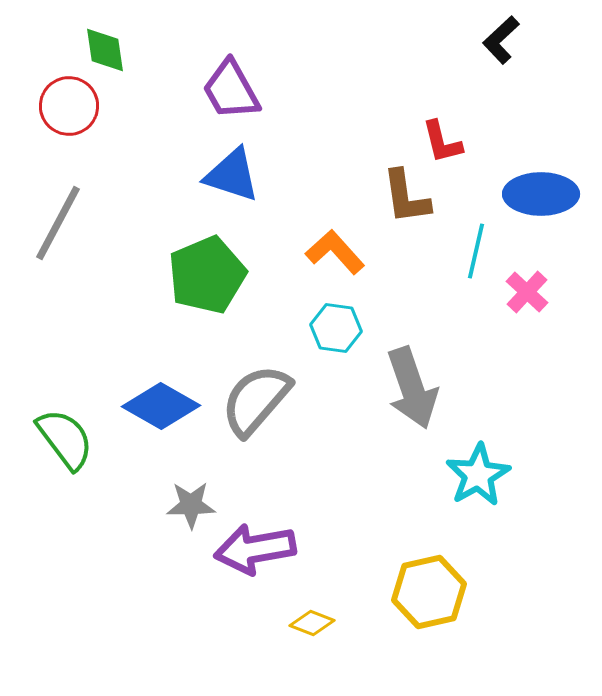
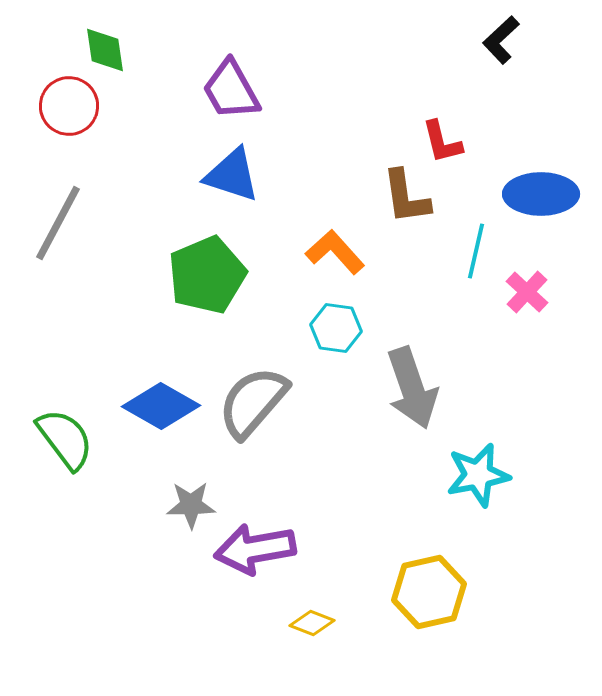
gray semicircle: moved 3 px left, 2 px down
cyan star: rotated 18 degrees clockwise
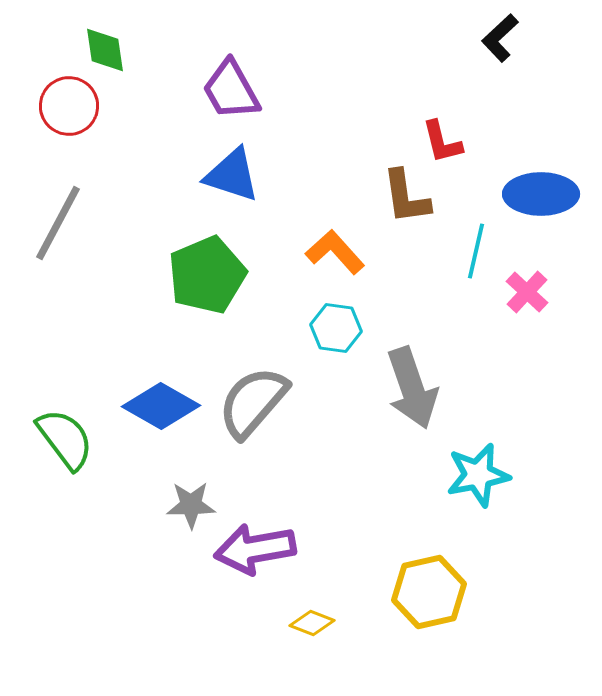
black L-shape: moved 1 px left, 2 px up
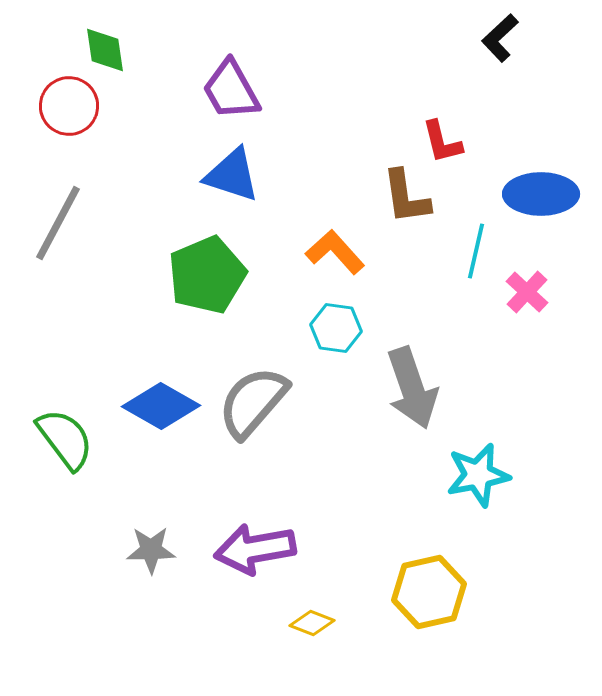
gray star: moved 40 px left, 45 px down
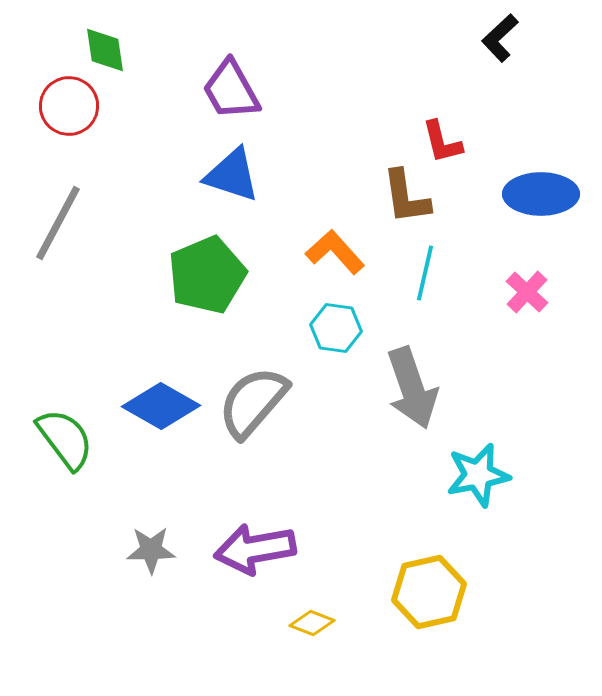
cyan line: moved 51 px left, 22 px down
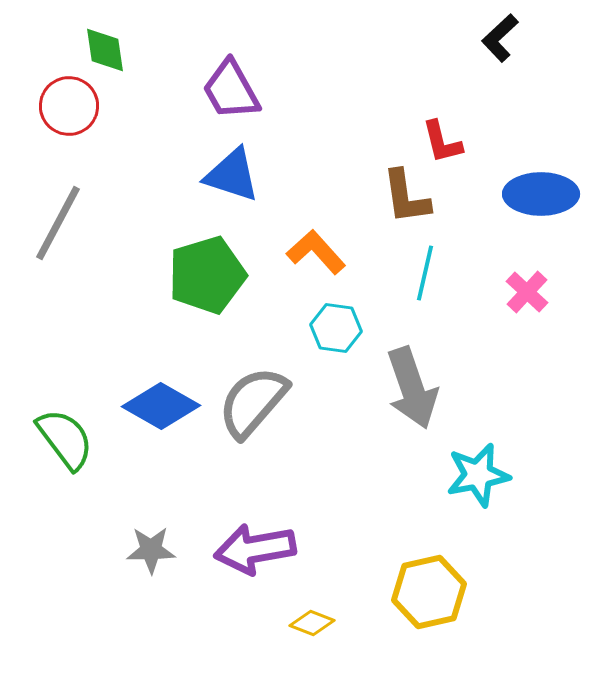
orange L-shape: moved 19 px left
green pentagon: rotated 6 degrees clockwise
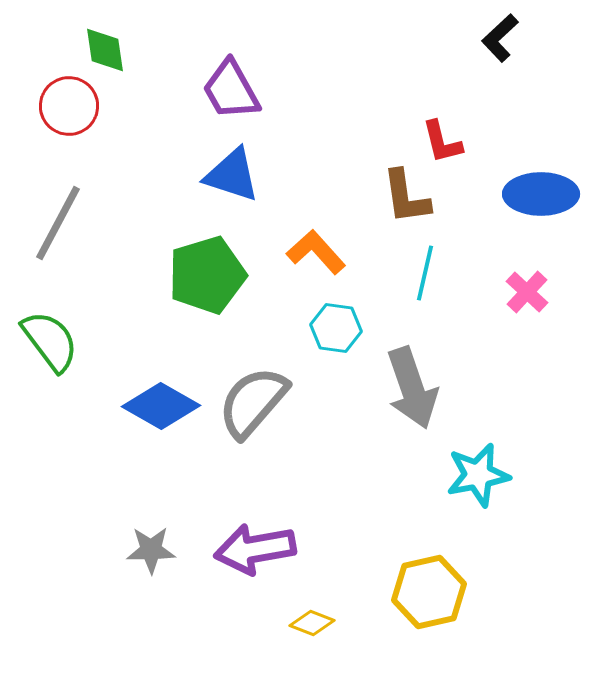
green semicircle: moved 15 px left, 98 px up
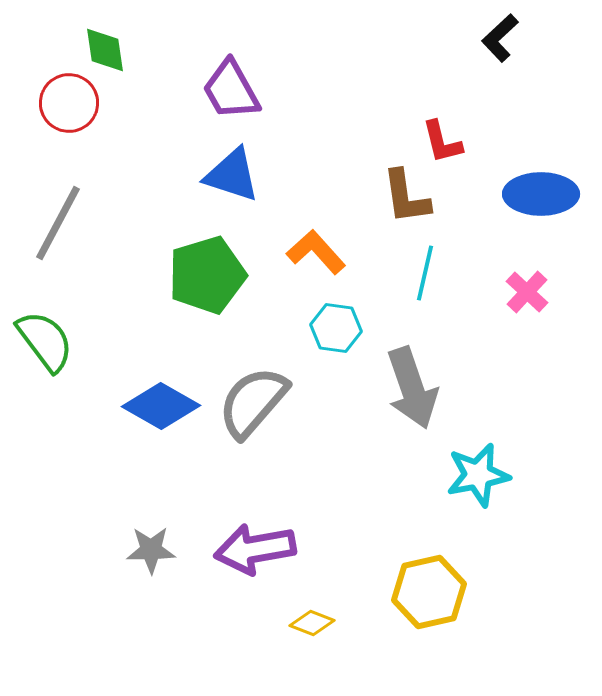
red circle: moved 3 px up
green semicircle: moved 5 px left
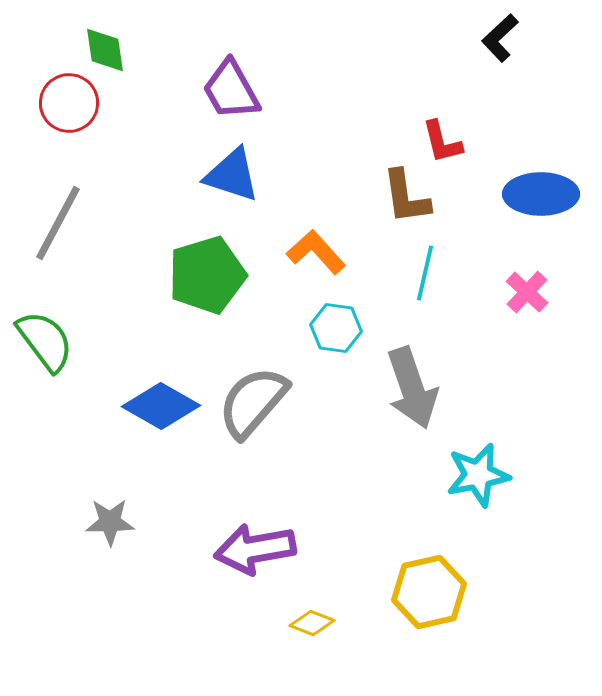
gray star: moved 41 px left, 28 px up
